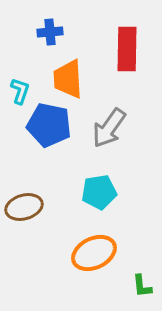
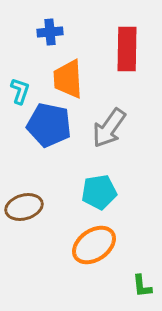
orange ellipse: moved 8 px up; rotated 9 degrees counterclockwise
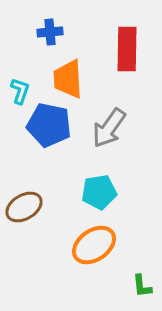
brown ellipse: rotated 15 degrees counterclockwise
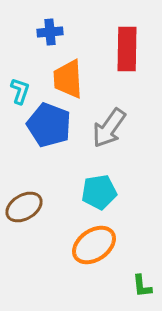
blue pentagon: rotated 9 degrees clockwise
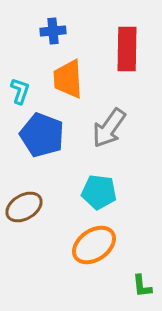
blue cross: moved 3 px right, 1 px up
blue pentagon: moved 7 px left, 10 px down
cyan pentagon: rotated 16 degrees clockwise
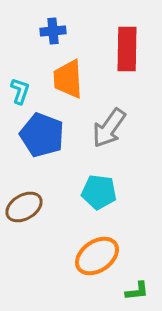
orange ellipse: moved 3 px right, 11 px down
green L-shape: moved 5 px left, 5 px down; rotated 90 degrees counterclockwise
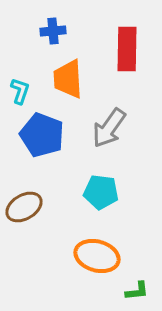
cyan pentagon: moved 2 px right
orange ellipse: rotated 51 degrees clockwise
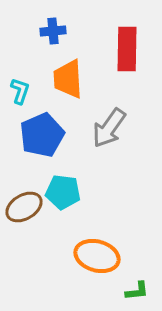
blue pentagon: rotated 27 degrees clockwise
cyan pentagon: moved 38 px left
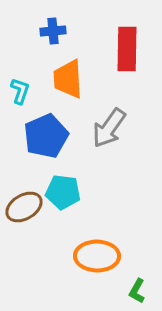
blue pentagon: moved 4 px right, 1 px down
orange ellipse: rotated 15 degrees counterclockwise
green L-shape: rotated 125 degrees clockwise
